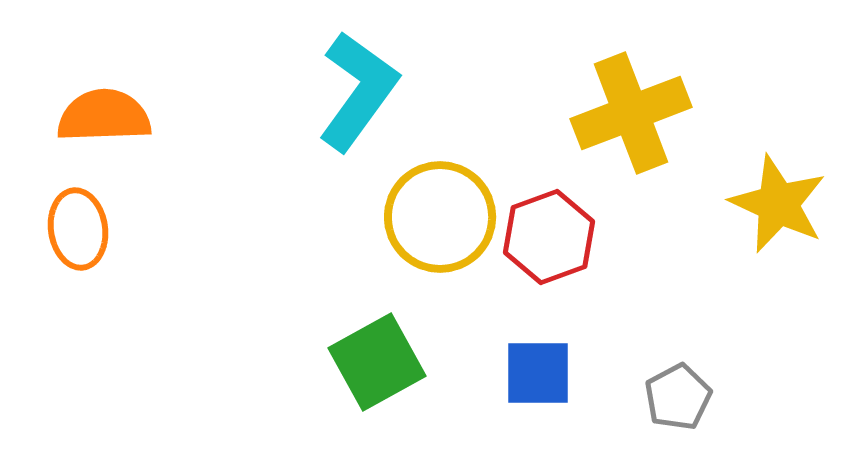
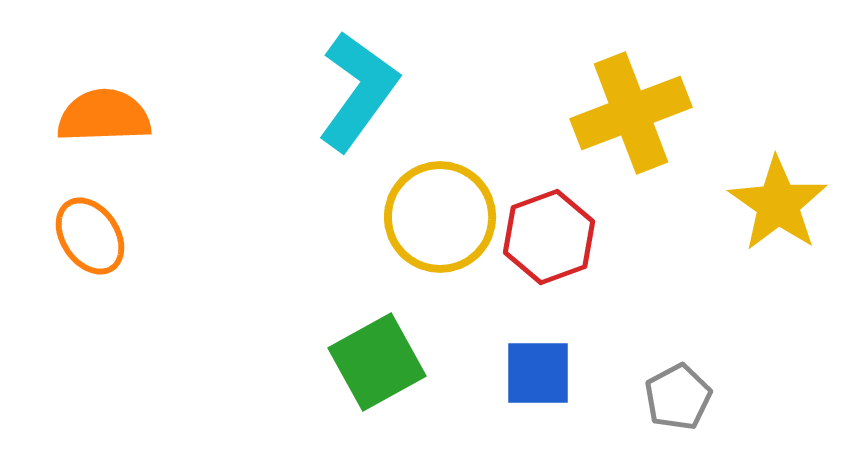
yellow star: rotated 10 degrees clockwise
orange ellipse: moved 12 px right, 7 px down; rotated 26 degrees counterclockwise
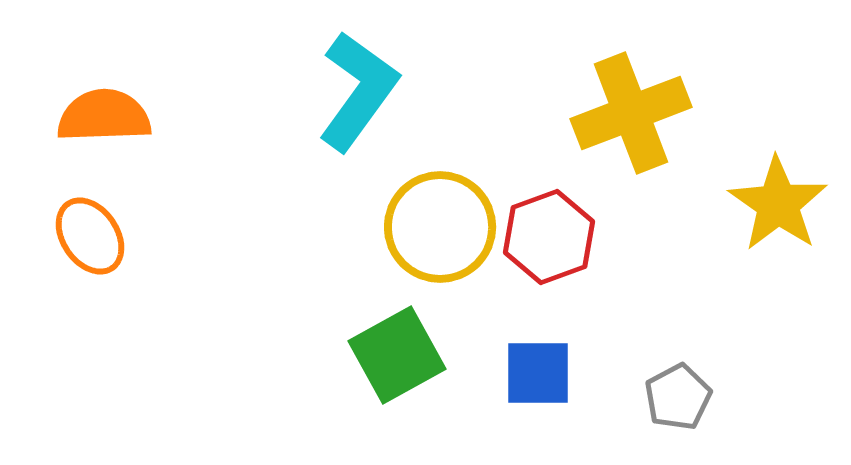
yellow circle: moved 10 px down
green square: moved 20 px right, 7 px up
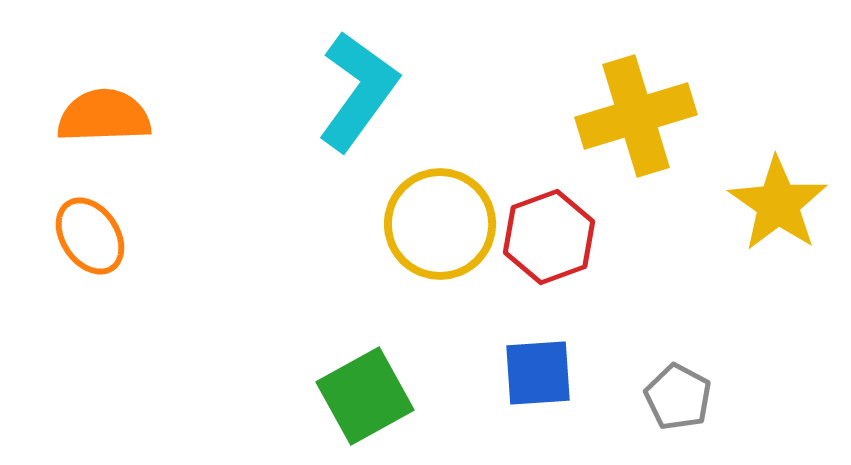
yellow cross: moved 5 px right, 3 px down; rotated 4 degrees clockwise
yellow circle: moved 3 px up
green square: moved 32 px left, 41 px down
blue square: rotated 4 degrees counterclockwise
gray pentagon: rotated 16 degrees counterclockwise
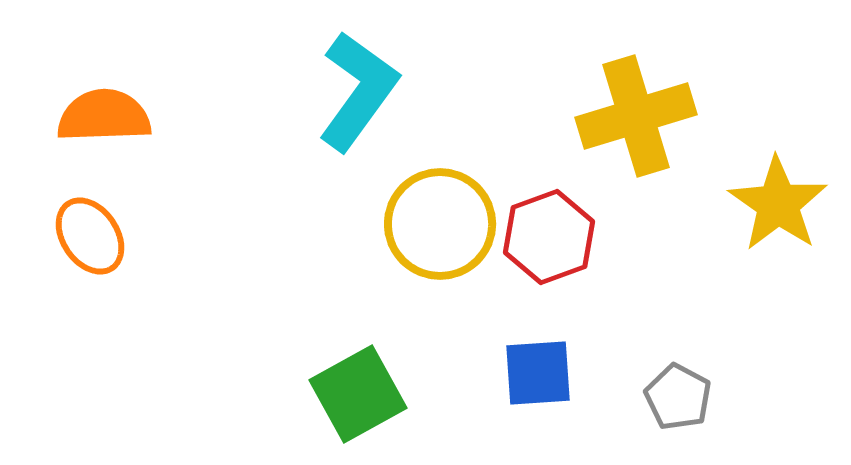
green square: moved 7 px left, 2 px up
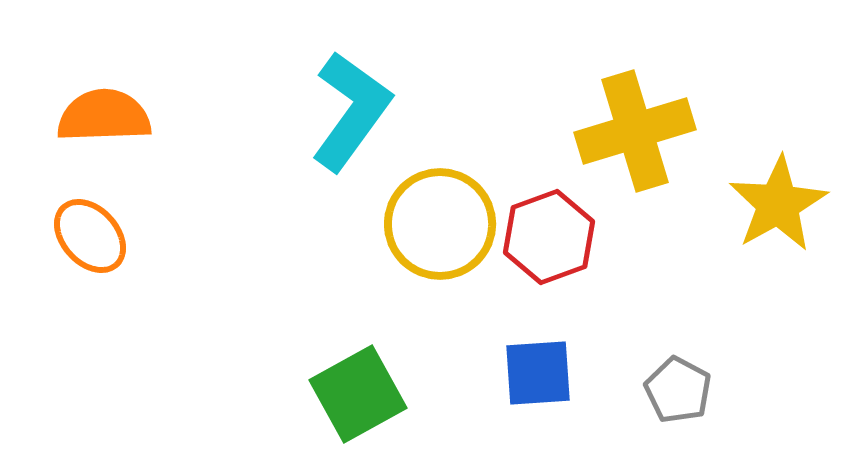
cyan L-shape: moved 7 px left, 20 px down
yellow cross: moved 1 px left, 15 px down
yellow star: rotated 8 degrees clockwise
orange ellipse: rotated 8 degrees counterclockwise
gray pentagon: moved 7 px up
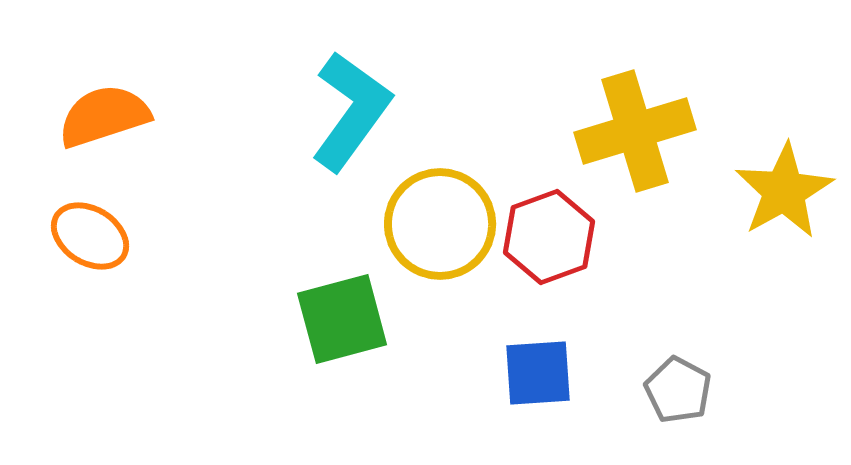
orange semicircle: rotated 16 degrees counterclockwise
yellow star: moved 6 px right, 13 px up
orange ellipse: rotated 16 degrees counterclockwise
green square: moved 16 px left, 75 px up; rotated 14 degrees clockwise
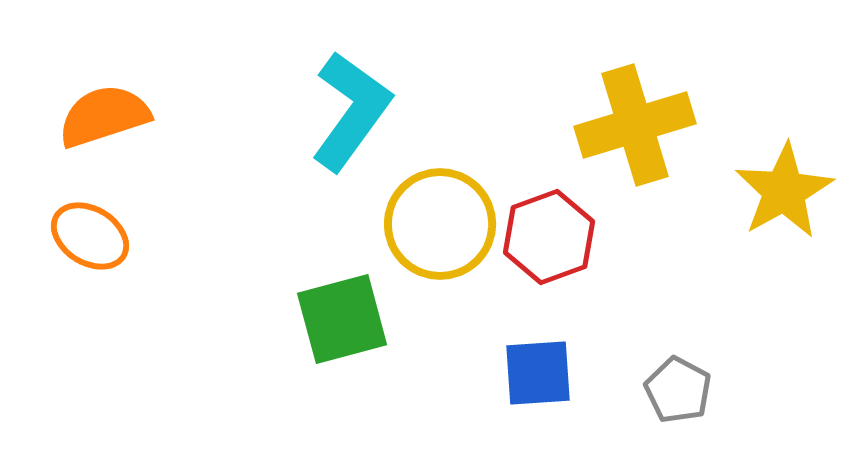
yellow cross: moved 6 px up
